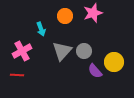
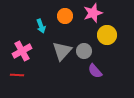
cyan arrow: moved 3 px up
yellow circle: moved 7 px left, 27 px up
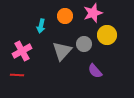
cyan arrow: rotated 32 degrees clockwise
gray circle: moved 7 px up
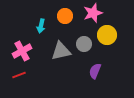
gray triangle: moved 1 px left; rotated 35 degrees clockwise
purple semicircle: rotated 63 degrees clockwise
red line: moved 2 px right; rotated 24 degrees counterclockwise
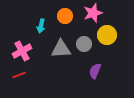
gray triangle: moved 2 px up; rotated 10 degrees clockwise
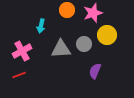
orange circle: moved 2 px right, 6 px up
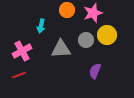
gray circle: moved 2 px right, 4 px up
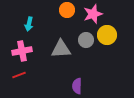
pink star: moved 1 px down
cyan arrow: moved 12 px left, 2 px up
pink cross: rotated 18 degrees clockwise
purple semicircle: moved 18 px left, 15 px down; rotated 21 degrees counterclockwise
